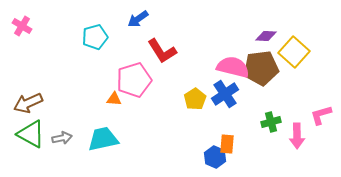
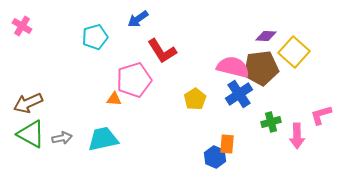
blue cross: moved 14 px right
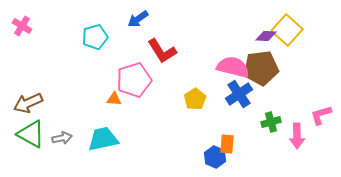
yellow square: moved 7 px left, 22 px up
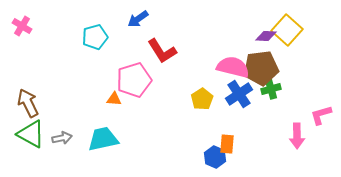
yellow pentagon: moved 7 px right
brown arrow: rotated 88 degrees clockwise
green cross: moved 33 px up
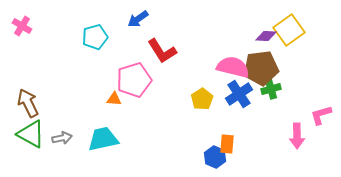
yellow square: moved 2 px right; rotated 12 degrees clockwise
